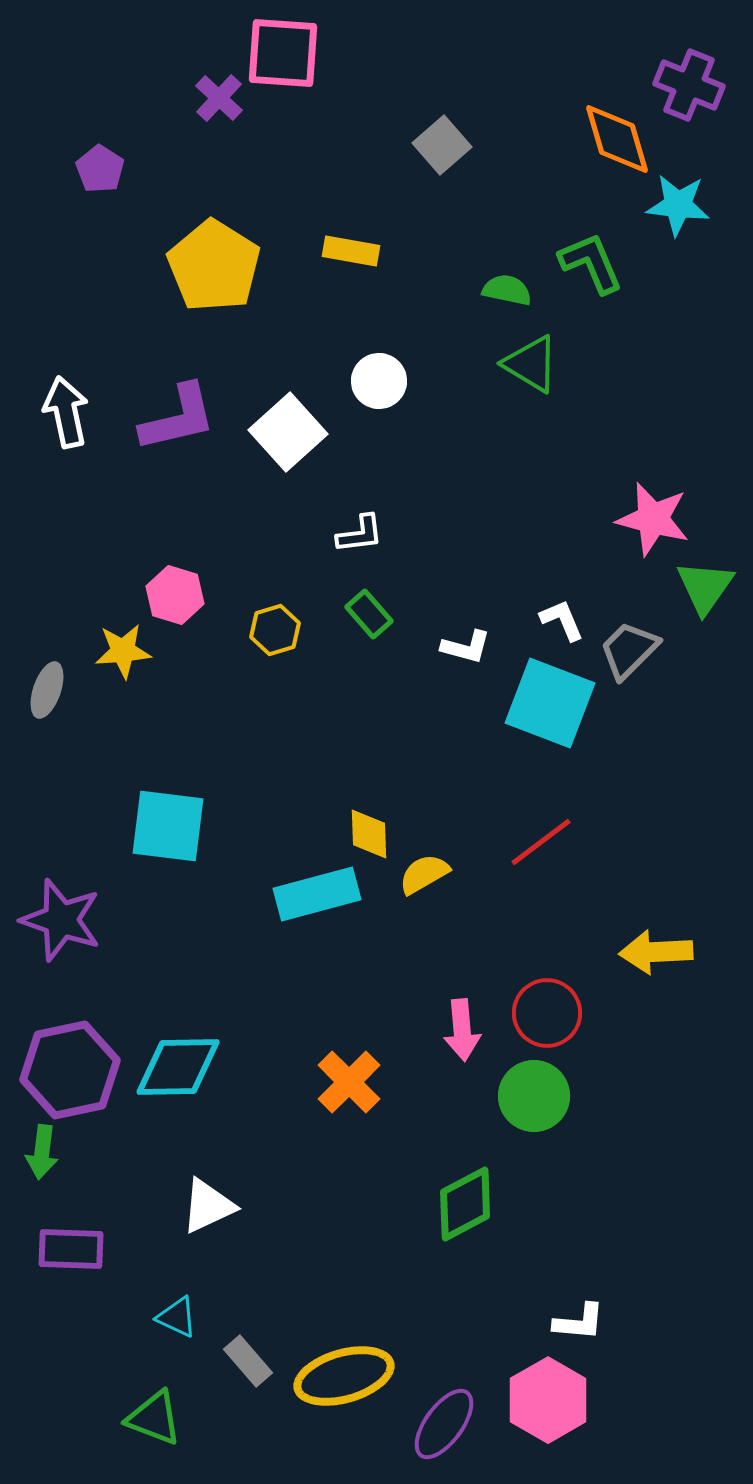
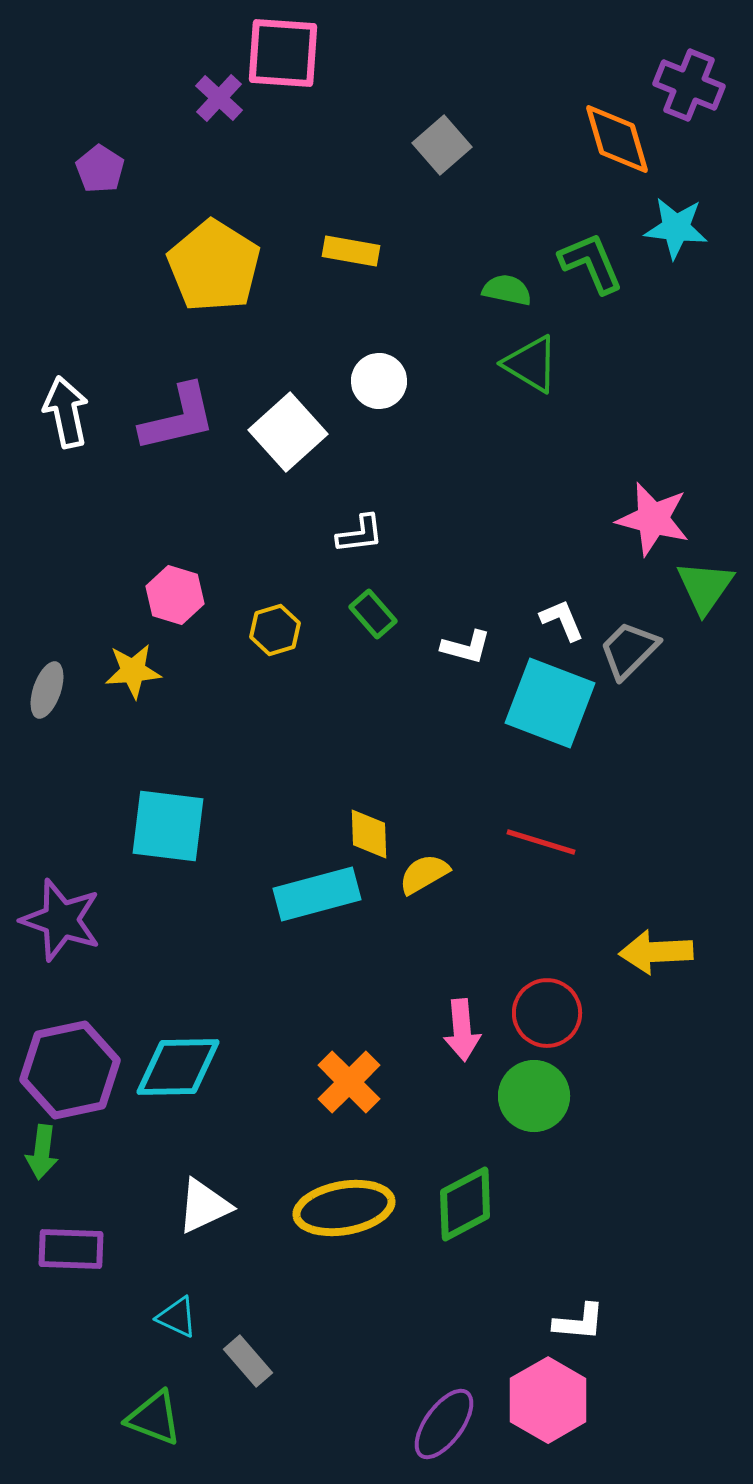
cyan star at (678, 205): moved 2 px left, 23 px down
green rectangle at (369, 614): moved 4 px right
yellow star at (123, 651): moved 10 px right, 20 px down
red line at (541, 842): rotated 54 degrees clockwise
white triangle at (208, 1206): moved 4 px left
yellow ellipse at (344, 1376): moved 168 px up; rotated 6 degrees clockwise
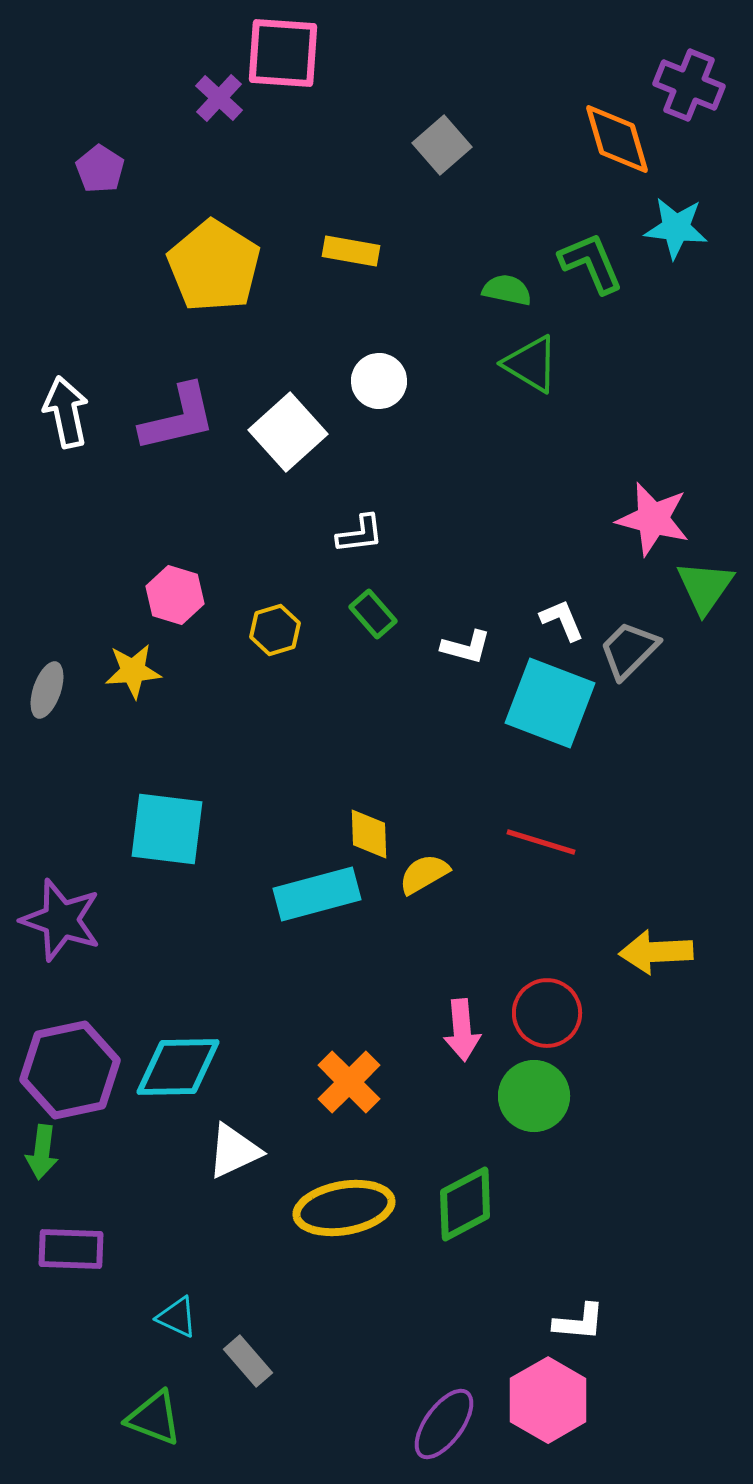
cyan square at (168, 826): moved 1 px left, 3 px down
white triangle at (204, 1206): moved 30 px right, 55 px up
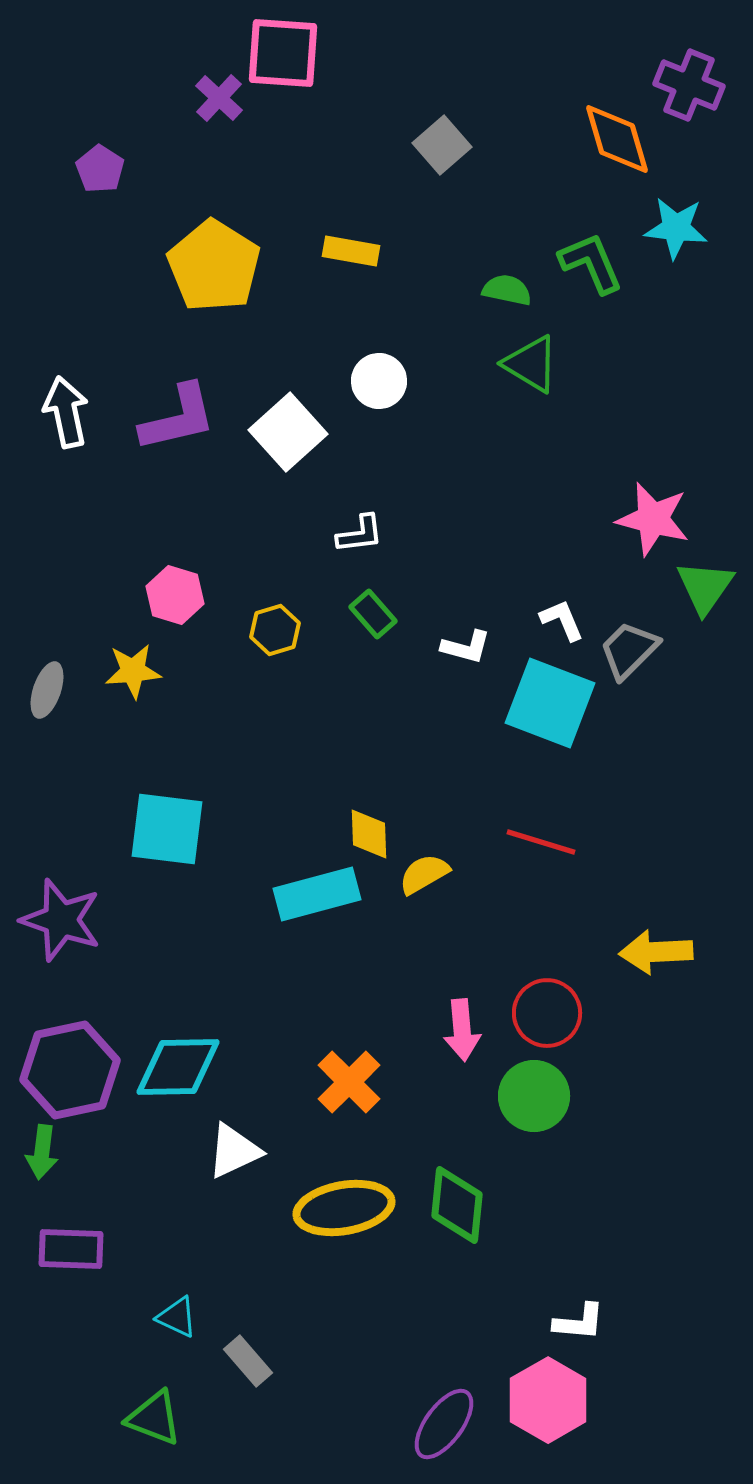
green diamond at (465, 1204): moved 8 px left, 1 px down; rotated 56 degrees counterclockwise
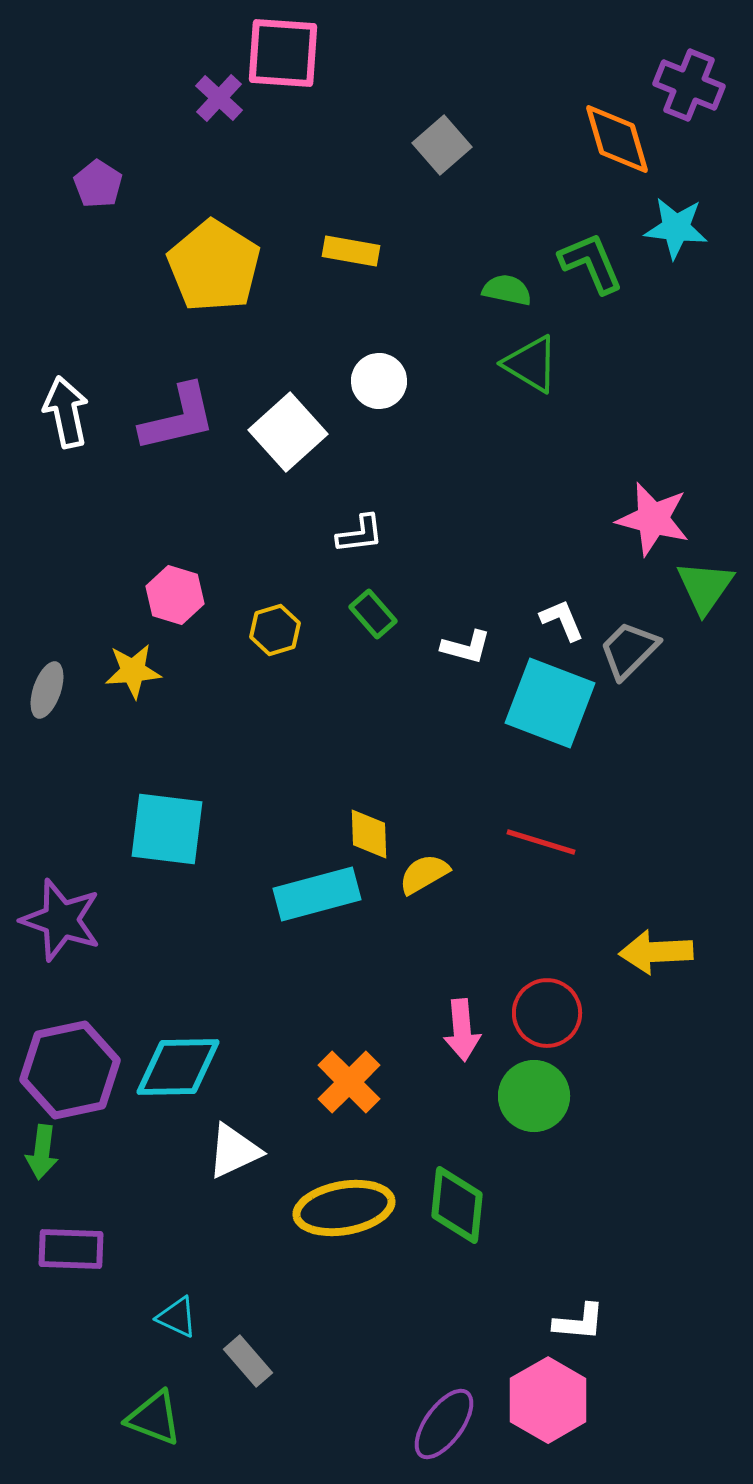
purple pentagon at (100, 169): moved 2 px left, 15 px down
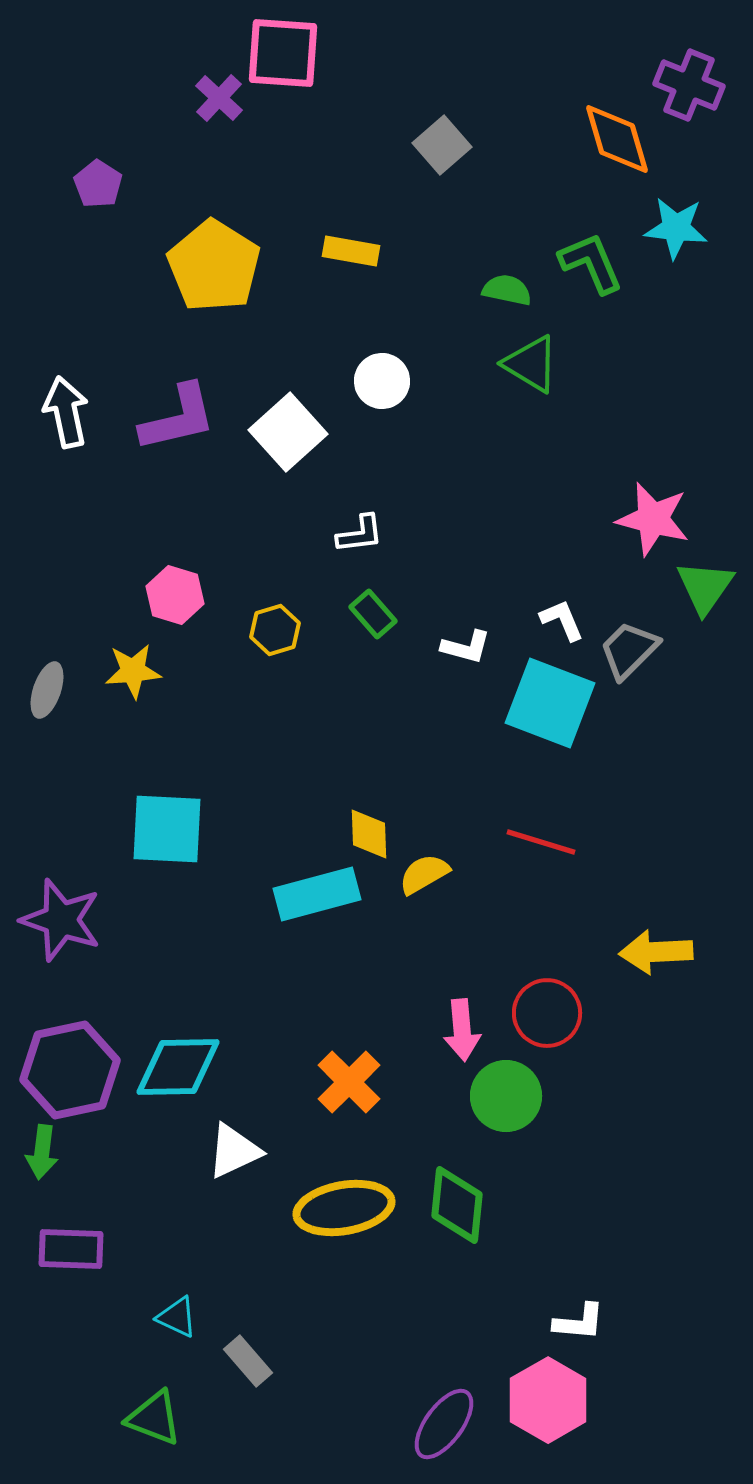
white circle at (379, 381): moved 3 px right
cyan square at (167, 829): rotated 4 degrees counterclockwise
green circle at (534, 1096): moved 28 px left
